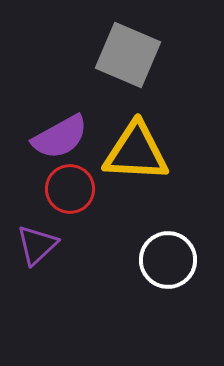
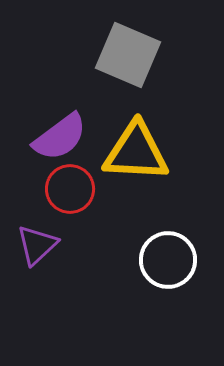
purple semicircle: rotated 8 degrees counterclockwise
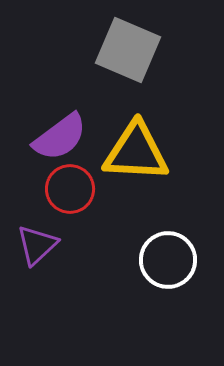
gray square: moved 5 px up
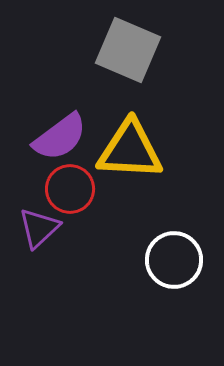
yellow triangle: moved 6 px left, 2 px up
purple triangle: moved 2 px right, 17 px up
white circle: moved 6 px right
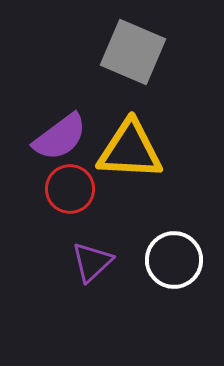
gray square: moved 5 px right, 2 px down
purple triangle: moved 53 px right, 34 px down
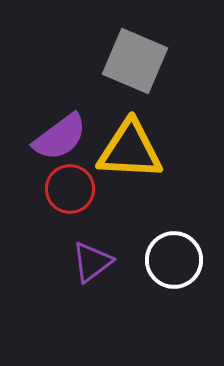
gray square: moved 2 px right, 9 px down
purple triangle: rotated 6 degrees clockwise
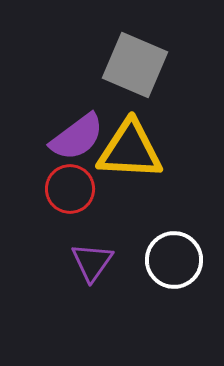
gray square: moved 4 px down
purple semicircle: moved 17 px right
purple triangle: rotated 18 degrees counterclockwise
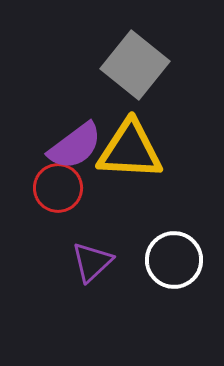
gray square: rotated 16 degrees clockwise
purple semicircle: moved 2 px left, 9 px down
red circle: moved 12 px left, 1 px up
purple triangle: rotated 12 degrees clockwise
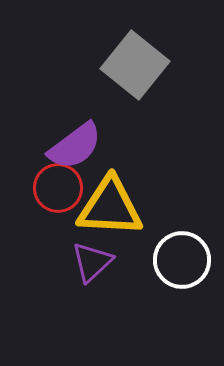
yellow triangle: moved 20 px left, 57 px down
white circle: moved 8 px right
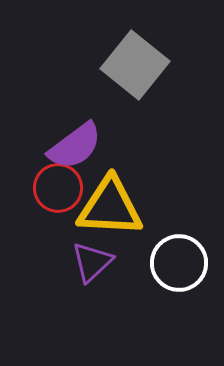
white circle: moved 3 px left, 3 px down
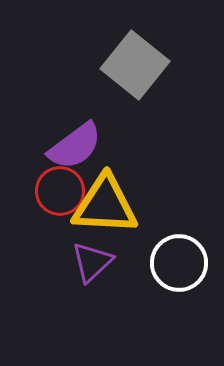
red circle: moved 2 px right, 3 px down
yellow triangle: moved 5 px left, 2 px up
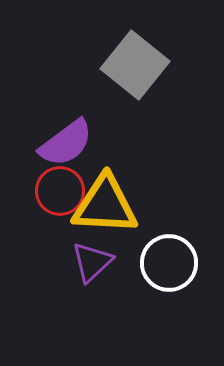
purple semicircle: moved 9 px left, 3 px up
white circle: moved 10 px left
